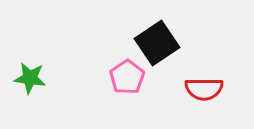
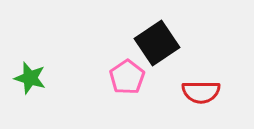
green star: rotated 8 degrees clockwise
red semicircle: moved 3 px left, 3 px down
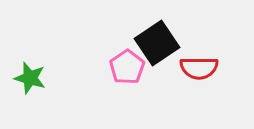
pink pentagon: moved 10 px up
red semicircle: moved 2 px left, 24 px up
